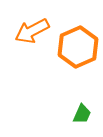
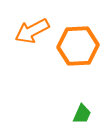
orange hexagon: moved 1 px up; rotated 21 degrees clockwise
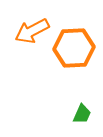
orange hexagon: moved 4 px left, 2 px down
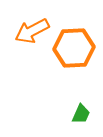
green trapezoid: moved 1 px left
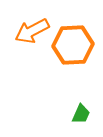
orange hexagon: moved 1 px left, 3 px up
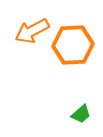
green trapezoid: rotated 25 degrees clockwise
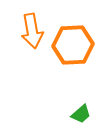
orange arrow: rotated 72 degrees counterclockwise
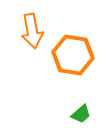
orange hexagon: moved 10 px down; rotated 12 degrees clockwise
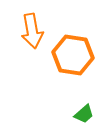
green trapezoid: moved 3 px right
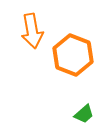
orange hexagon: rotated 12 degrees clockwise
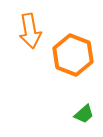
orange arrow: moved 2 px left
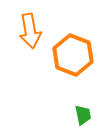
green trapezoid: moved 1 px left, 1 px down; rotated 60 degrees counterclockwise
